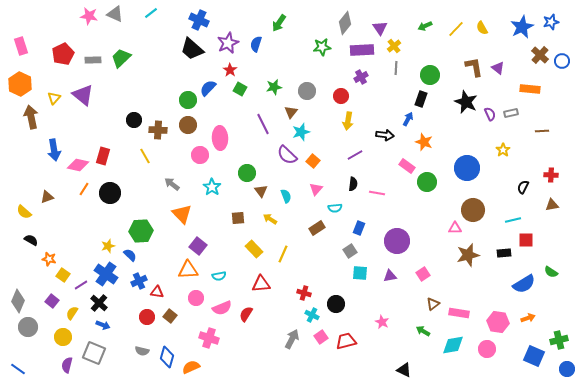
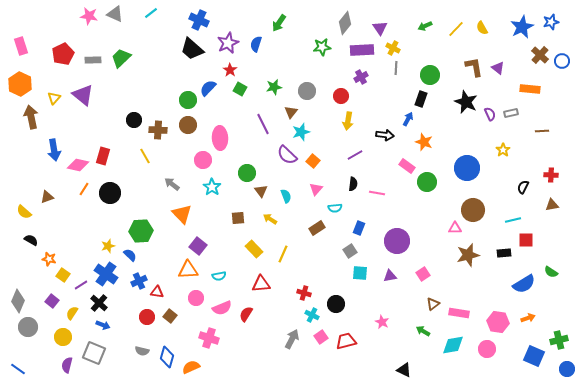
yellow cross at (394, 46): moved 1 px left, 2 px down; rotated 24 degrees counterclockwise
pink circle at (200, 155): moved 3 px right, 5 px down
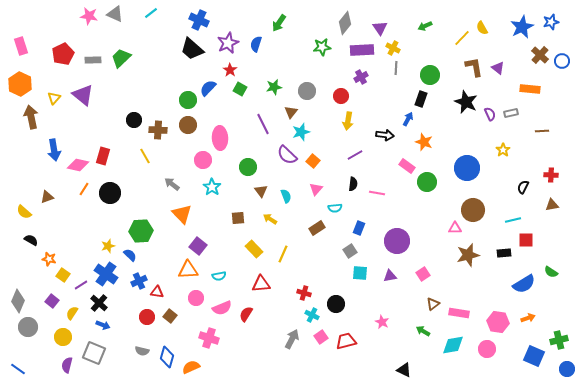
yellow line at (456, 29): moved 6 px right, 9 px down
green circle at (247, 173): moved 1 px right, 6 px up
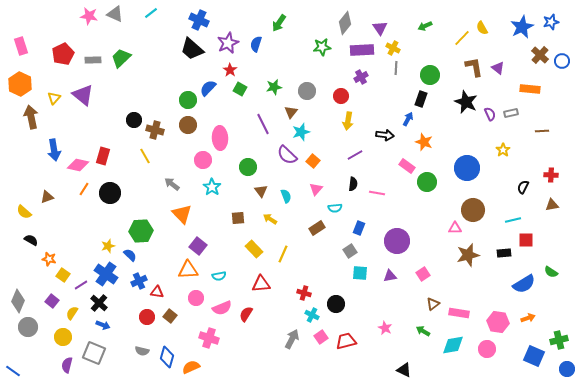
brown cross at (158, 130): moved 3 px left; rotated 12 degrees clockwise
pink star at (382, 322): moved 3 px right, 6 px down
blue line at (18, 369): moved 5 px left, 2 px down
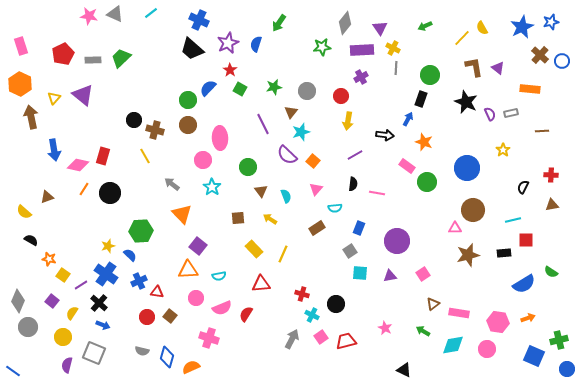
red cross at (304, 293): moved 2 px left, 1 px down
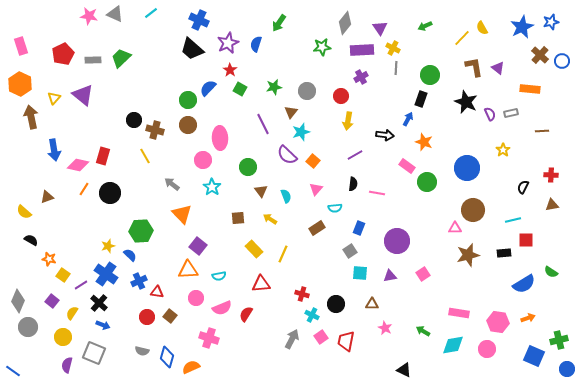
brown triangle at (433, 304): moved 61 px left; rotated 40 degrees clockwise
red trapezoid at (346, 341): rotated 65 degrees counterclockwise
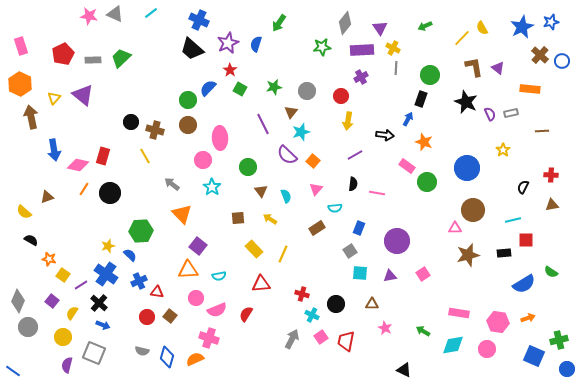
black circle at (134, 120): moved 3 px left, 2 px down
pink semicircle at (222, 308): moved 5 px left, 2 px down
orange semicircle at (191, 367): moved 4 px right, 8 px up
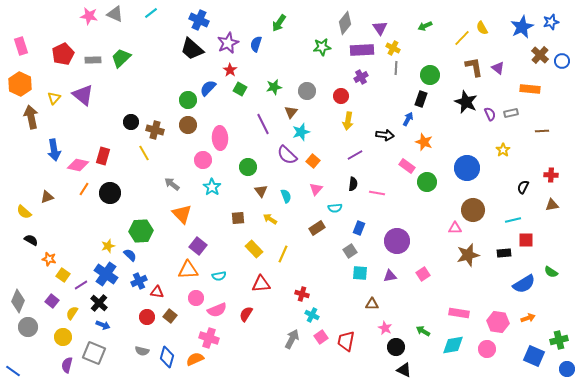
yellow line at (145, 156): moved 1 px left, 3 px up
black circle at (336, 304): moved 60 px right, 43 px down
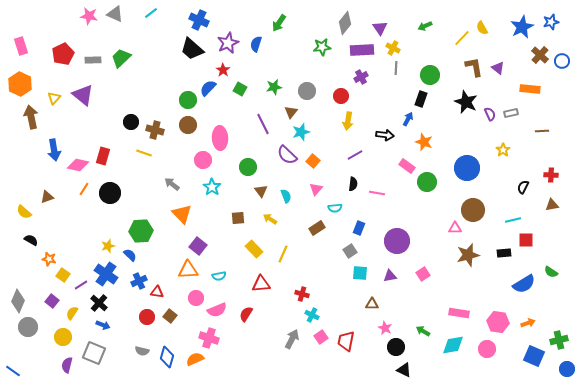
red star at (230, 70): moved 7 px left
yellow line at (144, 153): rotated 42 degrees counterclockwise
orange arrow at (528, 318): moved 5 px down
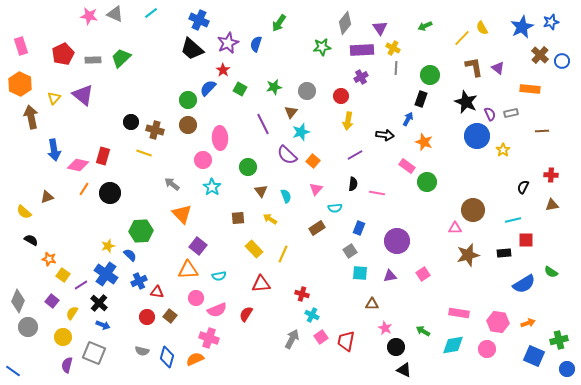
blue circle at (467, 168): moved 10 px right, 32 px up
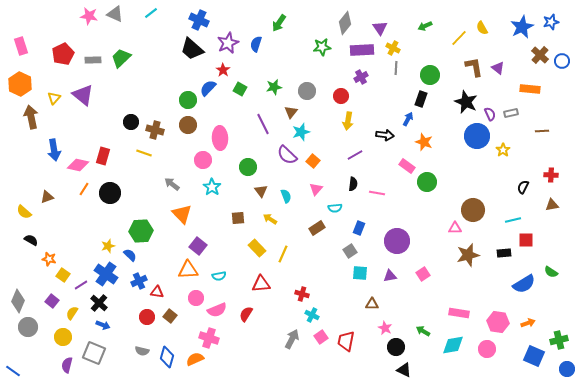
yellow line at (462, 38): moved 3 px left
yellow rectangle at (254, 249): moved 3 px right, 1 px up
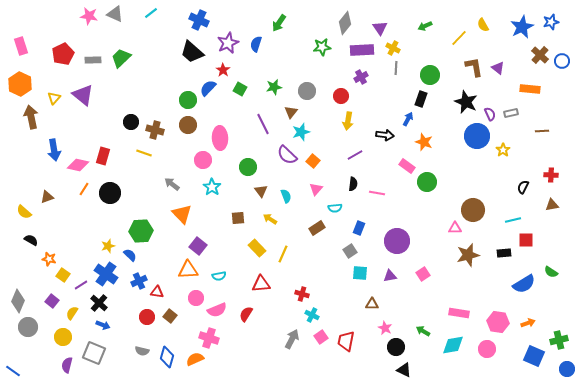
yellow semicircle at (482, 28): moved 1 px right, 3 px up
black trapezoid at (192, 49): moved 3 px down
